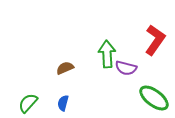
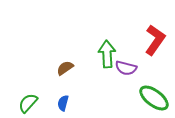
brown semicircle: rotated 12 degrees counterclockwise
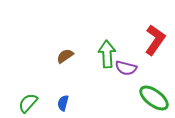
brown semicircle: moved 12 px up
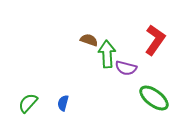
brown semicircle: moved 24 px right, 16 px up; rotated 54 degrees clockwise
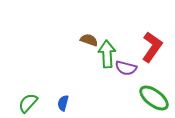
red L-shape: moved 3 px left, 7 px down
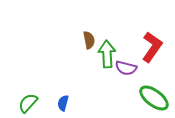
brown semicircle: rotated 60 degrees clockwise
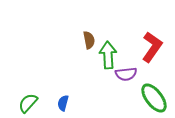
green arrow: moved 1 px right, 1 px down
purple semicircle: moved 6 px down; rotated 20 degrees counterclockwise
green ellipse: rotated 16 degrees clockwise
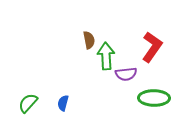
green arrow: moved 2 px left, 1 px down
green ellipse: rotated 52 degrees counterclockwise
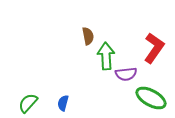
brown semicircle: moved 1 px left, 4 px up
red L-shape: moved 2 px right, 1 px down
green ellipse: moved 3 px left; rotated 28 degrees clockwise
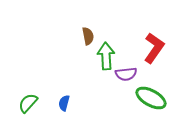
blue semicircle: moved 1 px right
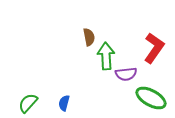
brown semicircle: moved 1 px right, 1 px down
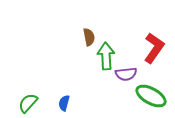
green ellipse: moved 2 px up
